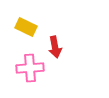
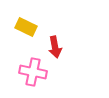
pink cross: moved 3 px right, 4 px down; rotated 16 degrees clockwise
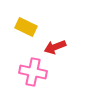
red arrow: rotated 80 degrees clockwise
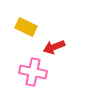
red arrow: moved 1 px left
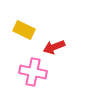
yellow rectangle: moved 2 px left, 3 px down
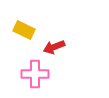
pink cross: moved 2 px right, 2 px down; rotated 12 degrees counterclockwise
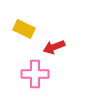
yellow rectangle: moved 1 px up
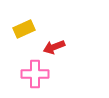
yellow rectangle: rotated 50 degrees counterclockwise
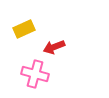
pink cross: rotated 16 degrees clockwise
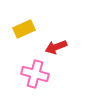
red arrow: moved 2 px right
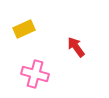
red arrow: moved 20 px right; rotated 75 degrees clockwise
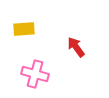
yellow rectangle: rotated 20 degrees clockwise
